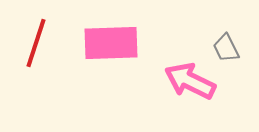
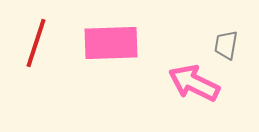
gray trapezoid: moved 3 px up; rotated 36 degrees clockwise
pink arrow: moved 4 px right, 2 px down
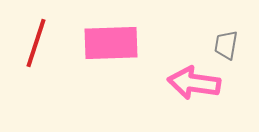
pink arrow: rotated 18 degrees counterclockwise
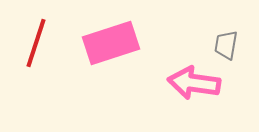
pink rectangle: rotated 16 degrees counterclockwise
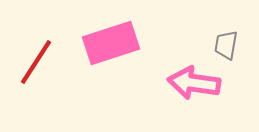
red line: moved 19 px down; rotated 15 degrees clockwise
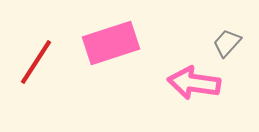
gray trapezoid: moved 1 px right, 2 px up; rotated 32 degrees clockwise
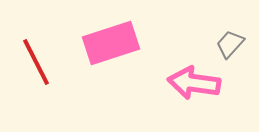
gray trapezoid: moved 3 px right, 1 px down
red line: rotated 60 degrees counterclockwise
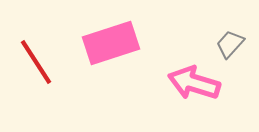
red line: rotated 6 degrees counterclockwise
pink arrow: rotated 9 degrees clockwise
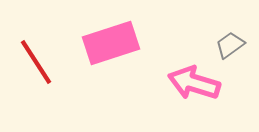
gray trapezoid: moved 1 px down; rotated 12 degrees clockwise
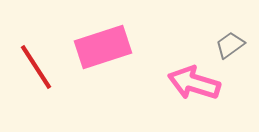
pink rectangle: moved 8 px left, 4 px down
red line: moved 5 px down
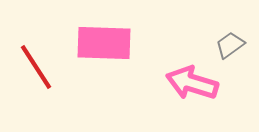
pink rectangle: moved 1 px right, 4 px up; rotated 20 degrees clockwise
pink arrow: moved 2 px left
